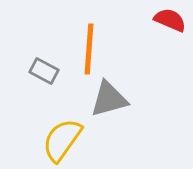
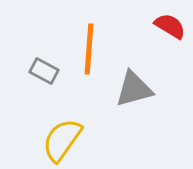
red semicircle: moved 6 px down; rotated 8 degrees clockwise
gray triangle: moved 25 px right, 10 px up
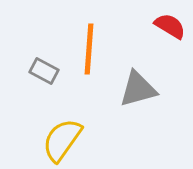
gray triangle: moved 4 px right
